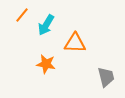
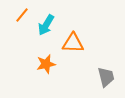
orange triangle: moved 2 px left
orange star: rotated 24 degrees counterclockwise
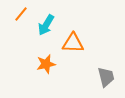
orange line: moved 1 px left, 1 px up
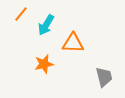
orange star: moved 2 px left
gray trapezoid: moved 2 px left
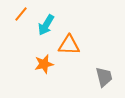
orange triangle: moved 4 px left, 2 px down
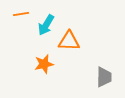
orange line: rotated 42 degrees clockwise
orange triangle: moved 4 px up
gray trapezoid: rotated 15 degrees clockwise
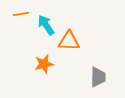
cyan arrow: rotated 115 degrees clockwise
gray trapezoid: moved 6 px left
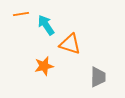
orange triangle: moved 1 px right, 3 px down; rotated 15 degrees clockwise
orange star: moved 2 px down
